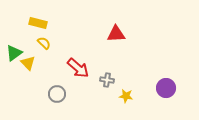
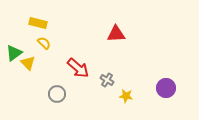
gray cross: rotated 24 degrees clockwise
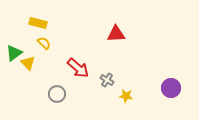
purple circle: moved 5 px right
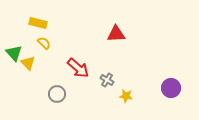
green triangle: rotated 36 degrees counterclockwise
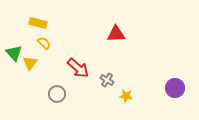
yellow triangle: moved 2 px right; rotated 21 degrees clockwise
purple circle: moved 4 px right
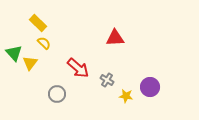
yellow rectangle: rotated 30 degrees clockwise
red triangle: moved 1 px left, 4 px down
purple circle: moved 25 px left, 1 px up
